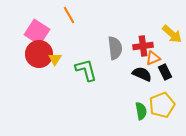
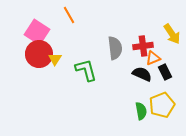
yellow arrow: rotated 15 degrees clockwise
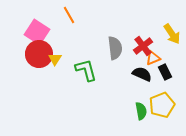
red cross: rotated 30 degrees counterclockwise
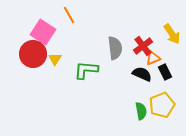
pink square: moved 6 px right
red circle: moved 6 px left
green L-shape: rotated 70 degrees counterclockwise
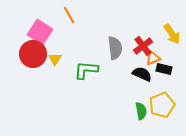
pink square: moved 3 px left
black rectangle: moved 1 px left, 3 px up; rotated 49 degrees counterclockwise
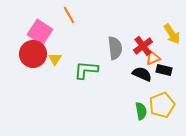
black rectangle: moved 1 px down
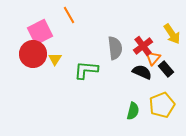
pink square: rotated 30 degrees clockwise
orange triangle: rotated 28 degrees counterclockwise
black rectangle: moved 2 px right, 1 px up; rotated 35 degrees clockwise
black semicircle: moved 2 px up
green semicircle: moved 8 px left; rotated 24 degrees clockwise
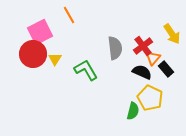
green L-shape: rotated 55 degrees clockwise
yellow pentagon: moved 12 px left, 7 px up; rotated 25 degrees counterclockwise
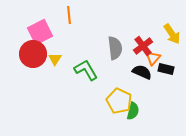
orange line: rotated 24 degrees clockwise
black rectangle: rotated 35 degrees counterclockwise
yellow pentagon: moved 31 px left, 3 px down
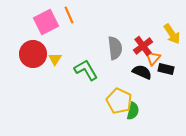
orange line: rotated 18 degrees counterclockwise
pink square: moved 6 px right, 10 px up
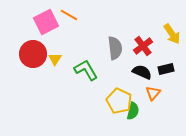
orange line: rotated 36 degrees counterclockwise
orange triangle: moved 35 px down
black rectangle: rotated 28 degrees counterclockwise
